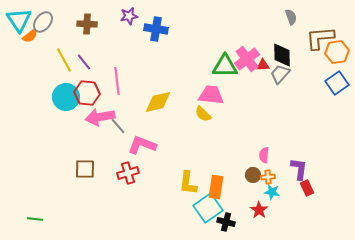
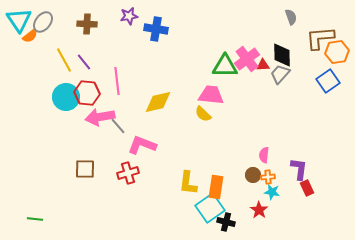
blue square: moved 9 px left, 2 px up
cyan square: moved 2 px right
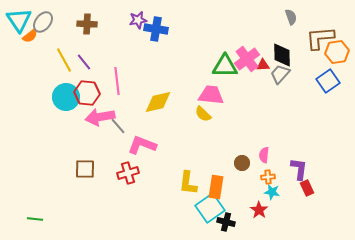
purple star: moved 9 px right, 4 px down
brown circle: moved 11 px left, 12 px up
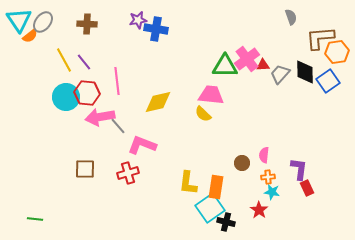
black diamond: moved 23 px right, 17 px down
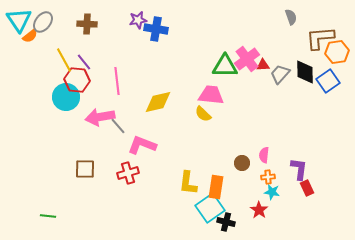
red hexagon: moved 10 px left, 13 px up
green line: moved 13 px right, 3 px up
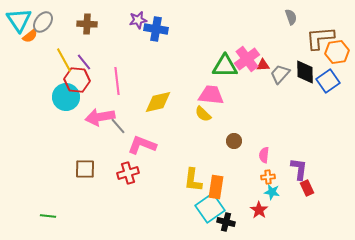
brown circle: moved 8 px left, 22 px up
yellow L-shape: moved 5 px right, 3 px up
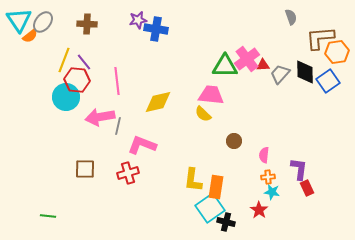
yellow line: rotated 50 degrees clockwise
gray line: rotated 54 degrees clockwise
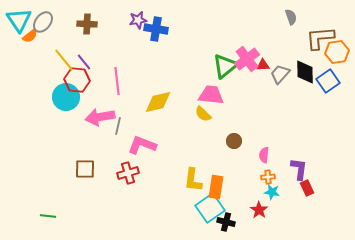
yellow line: rotated 60 degrees counterclockwise
green triangle: rotated 40 degrees counterclockwise
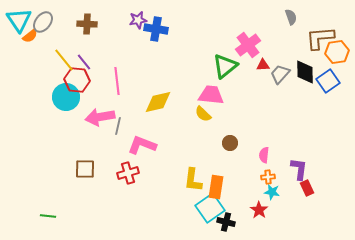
pink cross: moved 1 px right, 14 px up
brown circle: moved 4 px left, 2 px down
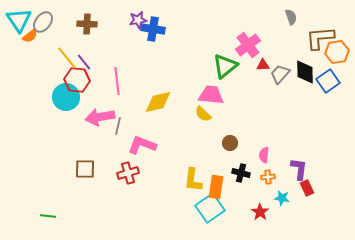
blue cross: moved 3 px left
yellow line: moved 3 px right, 2 px up
cyan star: moved 10 px right, 6 px down
red star: moved 1 px right, 2 px down
black cross: moved 15 px right, 49 px up
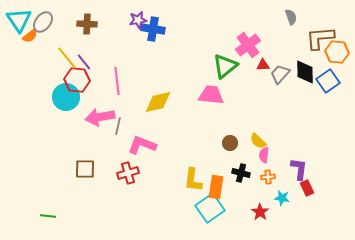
orange hexagon: rotated 15 degrees clockwise
yellow semicircle: moved 55 px right, 27 px down
